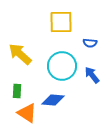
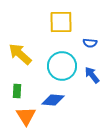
orange triangle: moved 1 px left, 3 px down; rotated 25 degrees clockwise
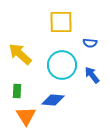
cyan circle: moved 1 px up
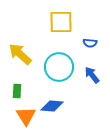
cyan circle: moved 3 px left, 2 px down
blue diamond: moved 1 px left, 6 px down
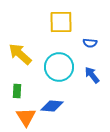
orange triangle: moved 1 px down
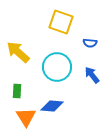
yellow square: rotated 20 degrees clockwise
yellow arrow: moved 2 px left, 2 px up
cyan circle: moved 2 px left
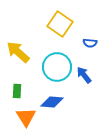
yellow square: moved 1 px left, 2 px down; rotated 15 degrees clockwise
blue arrow: moved 8 px left
blue diamond: moved 4 px up
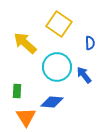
yellow square: moved 1 px left
blue semicircle: rotated 96 degrees counterclockwise
yellow arrow: moved 7 px right, 9 px up
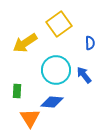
yellow square: rotated 20 degrees clockwise
yellow arrow: rotated 75 degrees counterclockwise
cyan circle: moved 1 px left, 3 px down
orange triangle: moved 4 px right, 1 px down
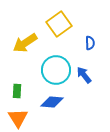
orange triangle: moved 12 px left
